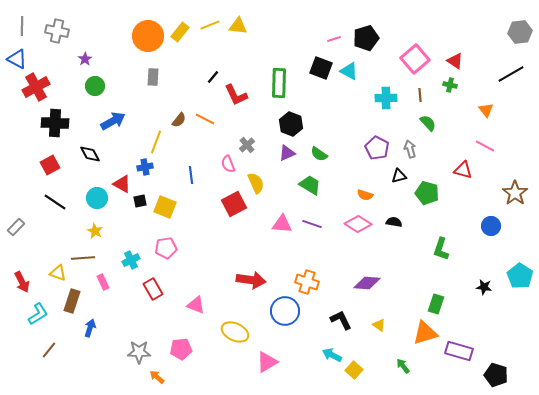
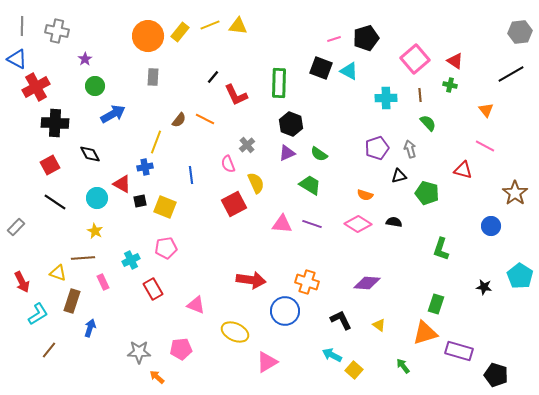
blue arrow at (113, 121): moved 7 px up
purple pentagon at (377, 148): rotated 25 degrees clockwise
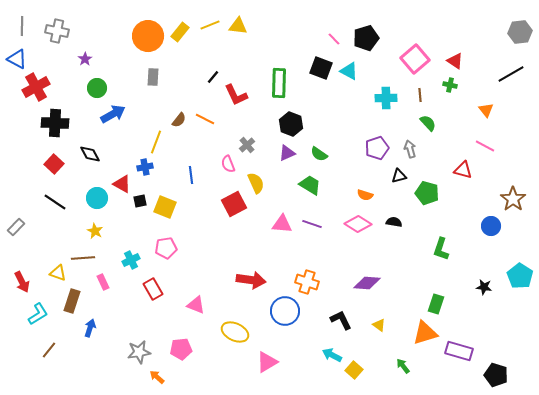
pink line at (334, 39): rotated 64 degrees clockwise
green circle at (95, 86): moved 2 px right, 2 px down
red square at (50, 165): moved 4 px right, 1 px up; rotated 18 degrees counterclockwise
brown star at (515, 193): moved 2 px left, 6 px down
gray star at (139, 352): rotated 10 degrees counterclockwise
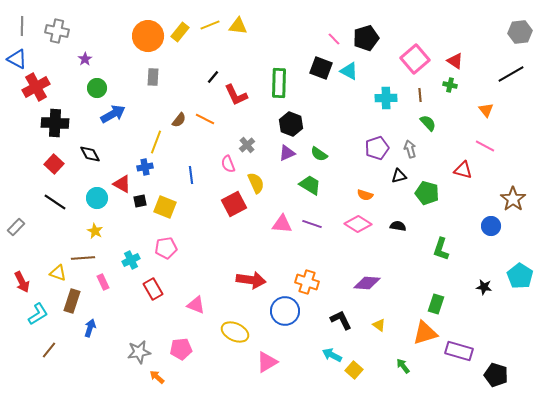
black semicircle at (394, 222): moved 4 px right, 4 px down
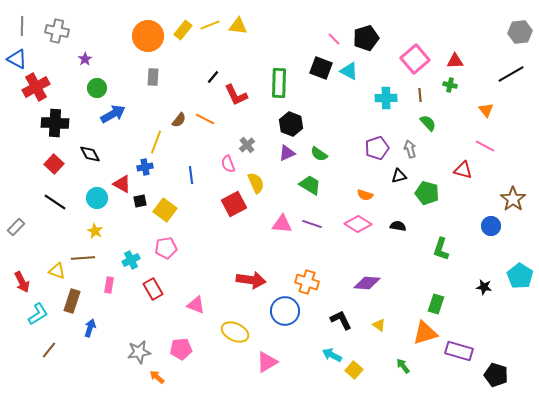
yellow rectangle at (180, 32): moved 3 px right, 2 px up
red triangle at (455, 61): rotated 36 degrees counterclockwise
yellow square at (165, 207): moved 3 px down; rotated 15 degrees clockwise
yellow triangle at (58, 273): moved 1 px left, 2 px up
pink rectangle at (103, 282): moved 6 px right, 3 px down; rotated 35 degrees clockwise
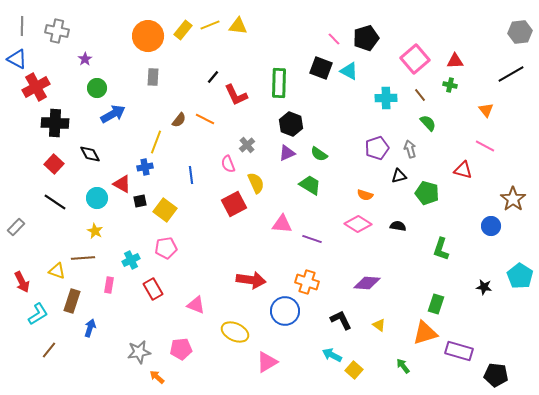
brown line at (420, 95): rotated 32 degrees counterclockwise
purple line at (312, 224): moved 15 px down
black pentagon at (496, 375): rotated 10 degrees counterclockwise
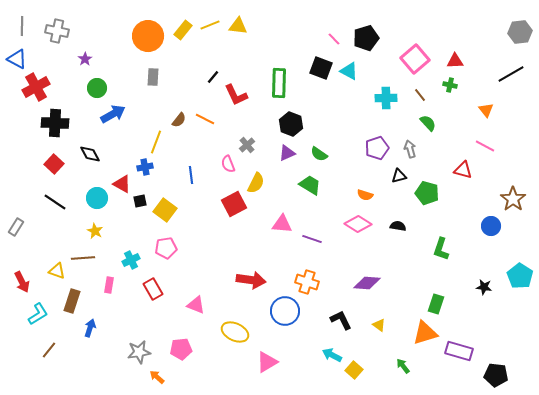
yellow semicircle at (256, 183): rotated 50 degrees clockwise
gray rectangle at (16, 227): rotated 12 degrees counterclockwise
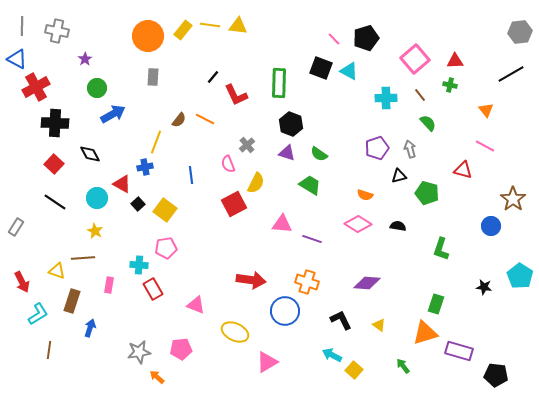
yellow line at (210, 25): rotated 30 degrees clockwise
purple triangle at (287, 153): rotated 42 degrees clockwise
black square at (140, 201): moved 2 px left, 3 px down; rotated 32 degrees counterclockwise
cyan cross at (131, 260): moved 8 px right, 5 px down; rotated 30 degrees clockwise
brown line at (49, 350): rotated 30 degrees counterclockwise
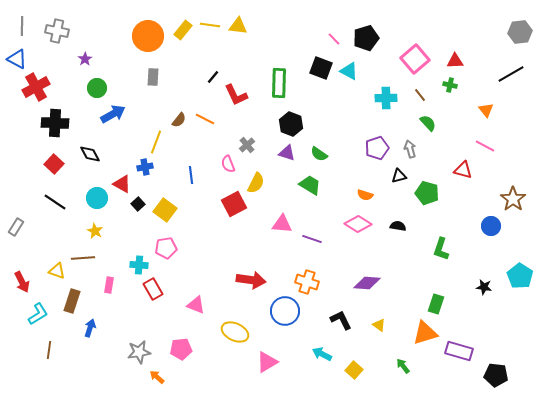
cyan arrow at (332, 355): moved 10 px left, 1 px up
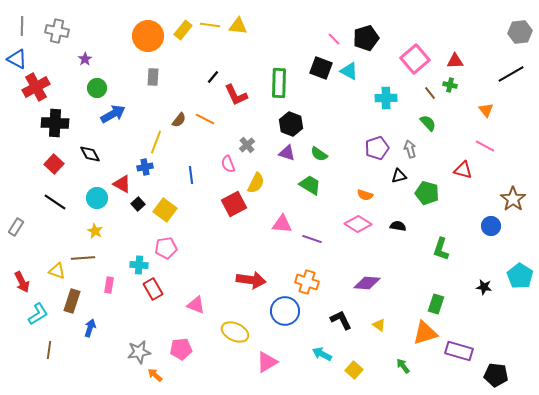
brown line at (420, 95): moved 10 px right, 2 px up
orange arrow at (157, 377): moved 2 px left, 2 px up
